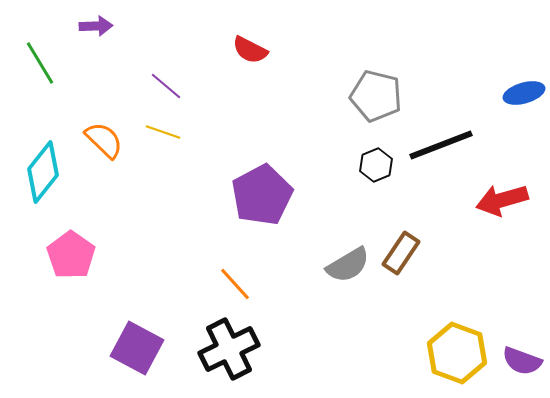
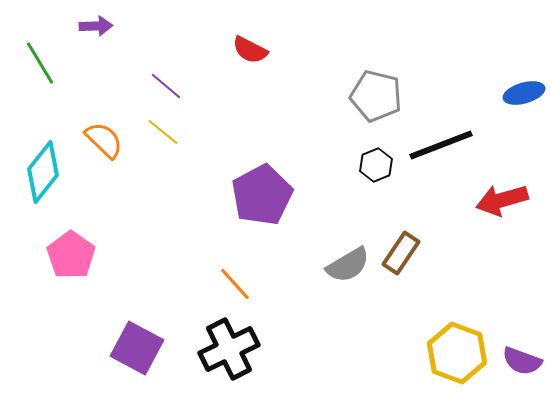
yellow line: rotated 20 degrees clockwise
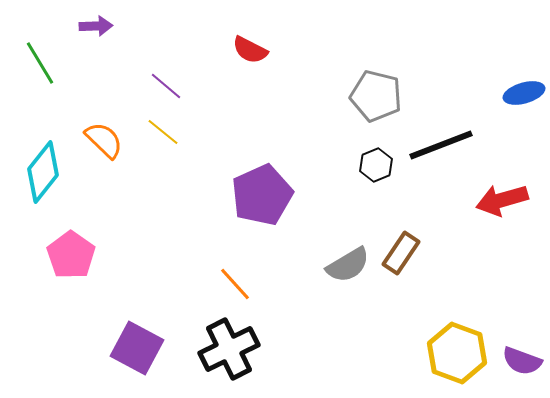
purple pentagon: rotated 4 degrees clockwise
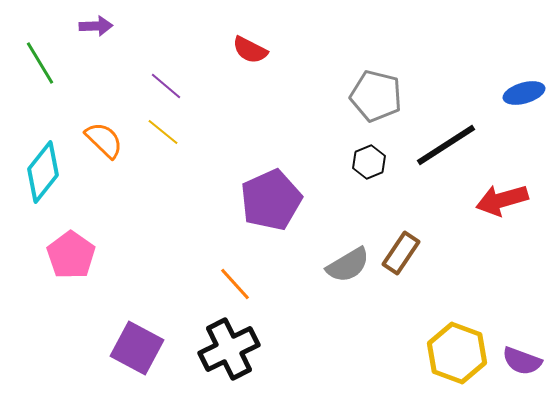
black line: moved 5 px right; rotated 12 degrees counterclockwise
black hexagon: moved 7 px left, 3 px up
purple pentagon: moved 9 px right, 5 px down
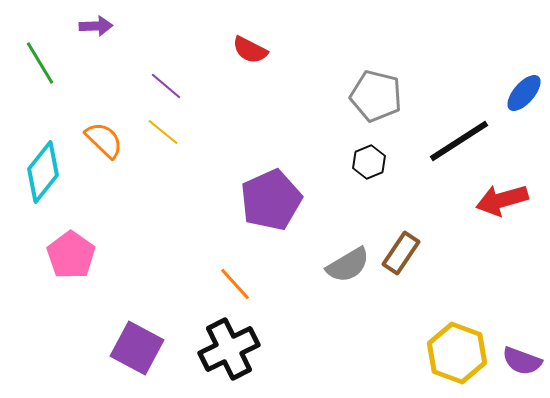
blue ellipse: rotated 33 degrees counterclockwise
black line: moved 13 px right, 4 px up
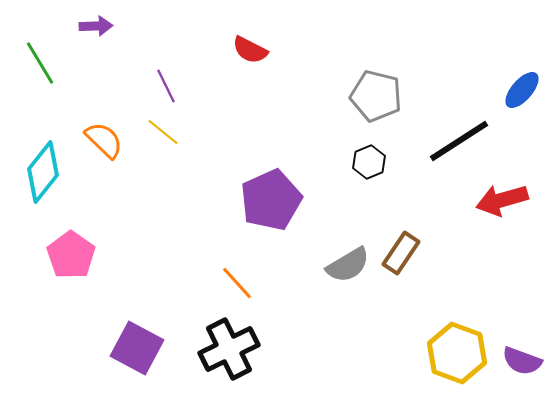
purple line: rotated 24 degrees clockwise
blue ellipse: moved 2 px left, 3 px up
orange line: moved 2 px right, 1 px up
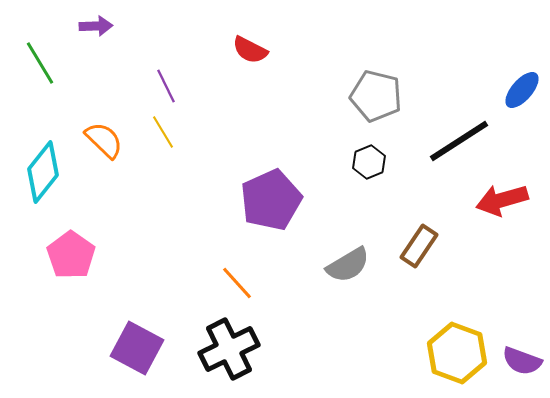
yellow line: rotated 20 degrees clockwise
brown rectangle: moved 18 px right, 7 px up
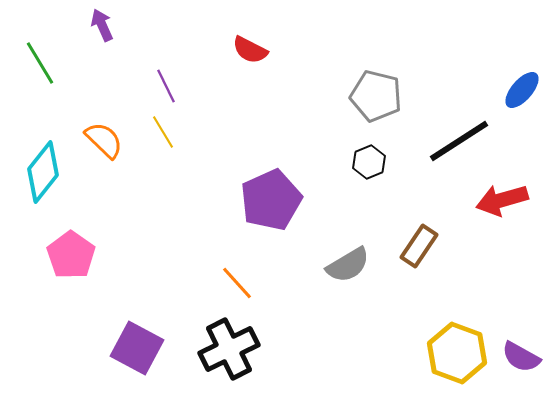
purple arrow: moved 6 px right, 1 px up; rotated 112 degrees counterclockwise
purple semicircle: moved 1 px left, 4 px up; rotated 9 degrees clockwise
